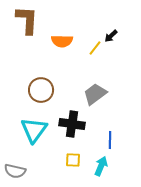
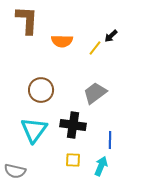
gray trapezoid: moved 1 px up
black cross: moved 1 px right, 1 px down
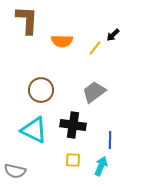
black arrow: moved 2 px right, 1 px up
gray trapezoid: moved 1 px left, 1 px up
cyan triangle: rotated 40 degrees counterclockwise
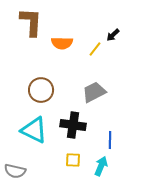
brown L-shape: moved 4 px right, 2 px down
orange semicircle: moved 2 px down
yellow line: moved 1 px down
gray trapezoid: rotated 10 degrees clockwise
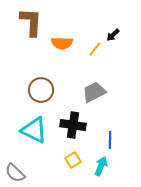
yellow square: rotated 35 degrees counterclockwise
gray semicircle: moved 2 px down; rotated 30 degrees clockwise
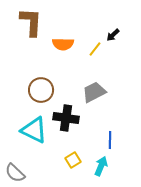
orange semicircle: moved 1 px right, 1 px down
black cross: moved 7 px left, 7 px up
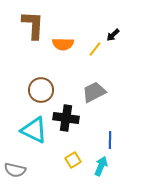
brown L-shape: moved 2 px right, 3 px down
gray semicircle: moved 3 px up; rotated 30 degrees counterclockwise
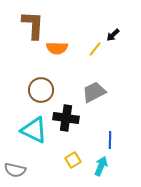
orange semicircle: moved 6 px left, 4 px down
